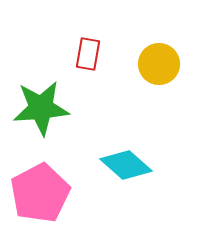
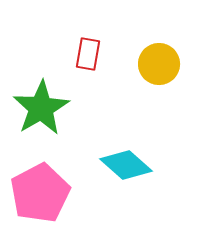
green star: rotated 26 degrees counterclockwise
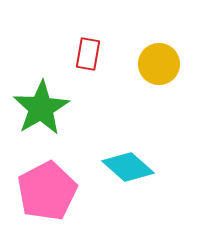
cyan diamond: moved 2 px right, 2 px down
pink pentagon: moved 7 px right, 2 px up
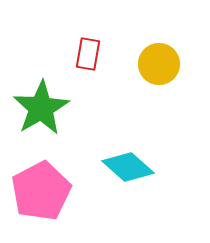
pink pentagon: moved 6 px left
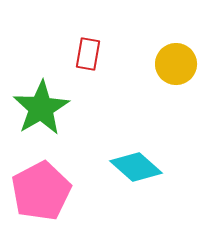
yellow circle: moved 17 px right
cyan diamond: moved 8 px right
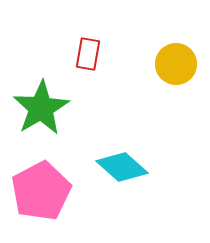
cyan diamond: moved 14 px left
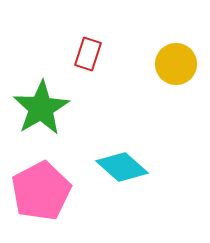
red rectangle: rotated 8 degrees clockwise
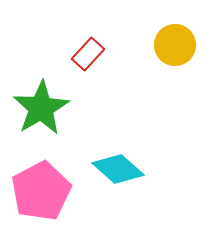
red rectangle: rotated 24 degrees clockwise
yellow circle: moved 1 px left, 19 px up
cyan diamond: moved 4 px left, 2 px down
